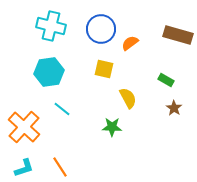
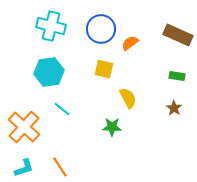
brown rectangle: rotated 8 degrees clockwise
green rectangle: moved 11 px right, 4 px up; rotated 21 degrees counterclockwise
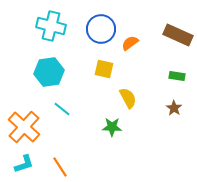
cyan L-shape: moved 4 px up
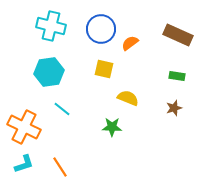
yellow semicircle: rotated 40 degrees counterclockwise
brown star: rotated 21 degrees clockwise
orange cross: rotated 16 degrees counterclockwise
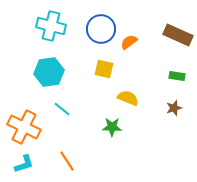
orange semicircle: moved 1 px left, 1 px up
orange line: moved 7 px right, 6 px up
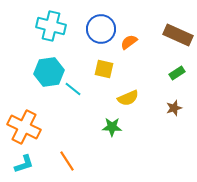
green rectangle: moved 3 px up; rotated 42 degrees counterclockwise
yellow semicircle: rotated 135 degrees clockwise
cyan line: moved 11 px right, 20 px up
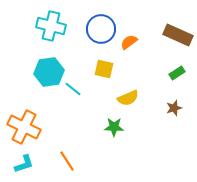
green star: moved 2 px right
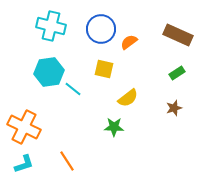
yellow semicircle: rotated 15 degrees counterclockwise
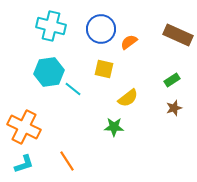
green rectangle: moved 5 px left, 7 px down
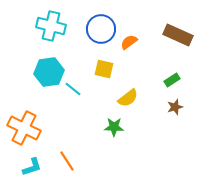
brown star: moved 1 px right, 1 px up
orange cross: moved 1 px down
cyan L-shape: moved 8 px right, 3 px down
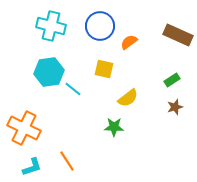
blue circle: moved 1 px left, 3 px up
